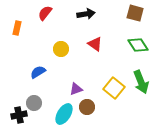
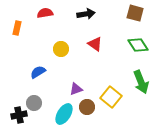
red semicircle: rotated 42 degrees clockwise
yellow square: moved 3 px left, 9 px down
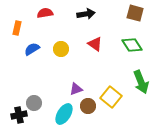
green diamond: moved 6 px left
blue semicircle: moved 6 px left, 23 px up
brown circle: moved 1 px right, 1 px up
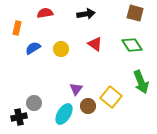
blue semicircle: moved 1 px right, 1 px up
purple triangle: rotated 32 degrees counterclockwise
black cross: moved 2 px down
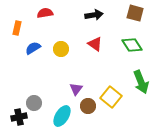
black arrow: moved 8 px right, 1 px down
cyan ellipse: moved 2 px left, 2 px down
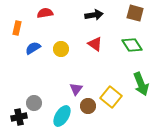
green arrow: moved 2 px down
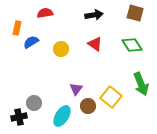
blue semicircle: moved 2 px left, 6 px up
